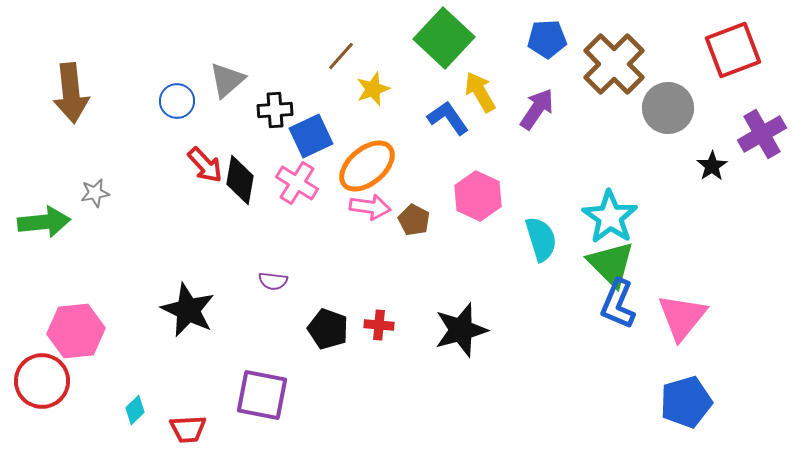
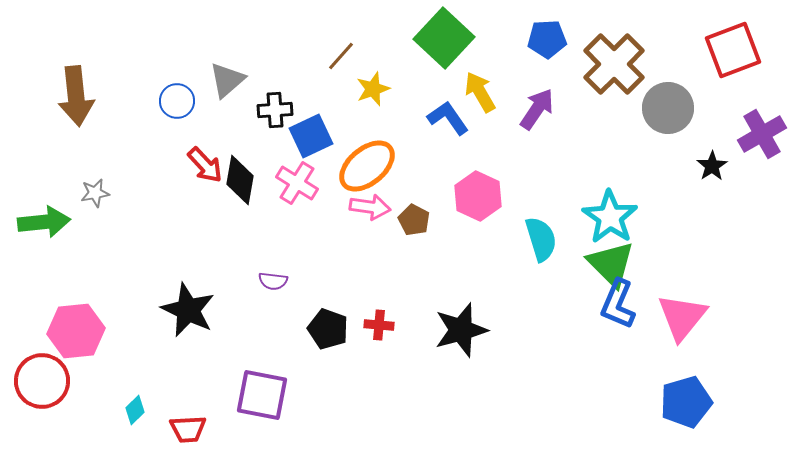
brown arrow at (71, 93): moved 5 px right, 3 px down
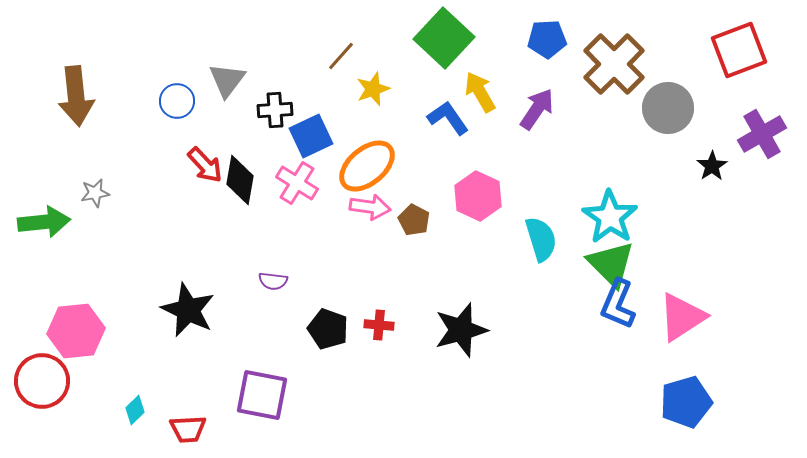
red square at (733, 50): moved 6 px right
gray triangle at (227, 80): rotated 12 degrees counterclockwise
pink triangle at (682, 317): rotated 18 degrees clockwise
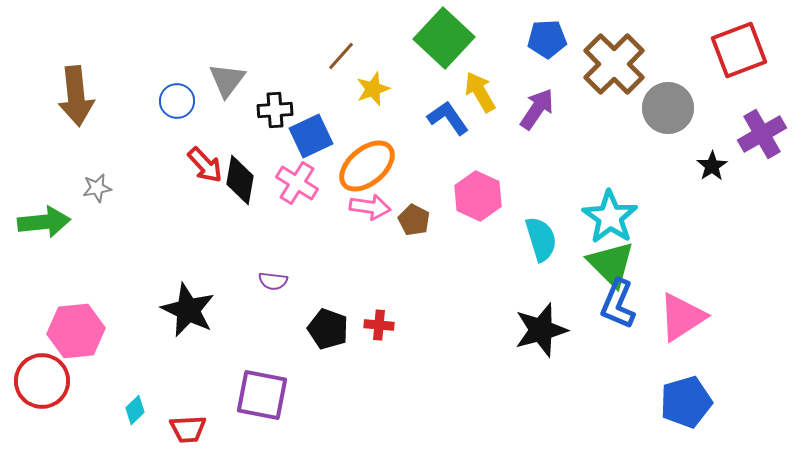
gray star at (95, 193): moved 2 px right, 5 px up
black star at (461, 330): moved 80 px right
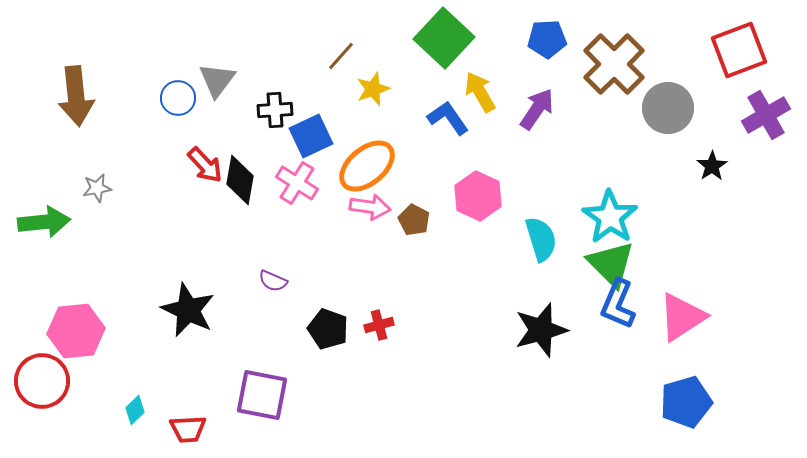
gray triangle at (227, 80): moved 10 px left
blue circle at (177, 101): moved 1 px right, 3 px up
purple cross at (762, 134): moved 4 px right, 19 px up
purple semicircle at (273, 281): rotated 16 degrees clockwise
red cross at (379, 325): rotated 20 degrees counterclockwise
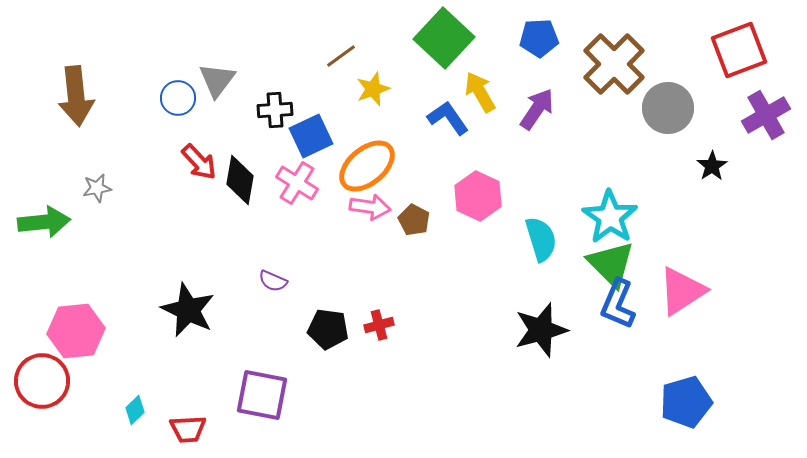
blue pentagon at (547, 39): moved 8 px left, 1 px up
brown line at (341, 56): rotated 12 degrees clockwise
red arrow at (205, 165): moved 6 px left, 3 px up
pink triangle at (682, 317): moved 26 px up
black pentagon at (328, 329): rotated 12 degrees counterclockwise
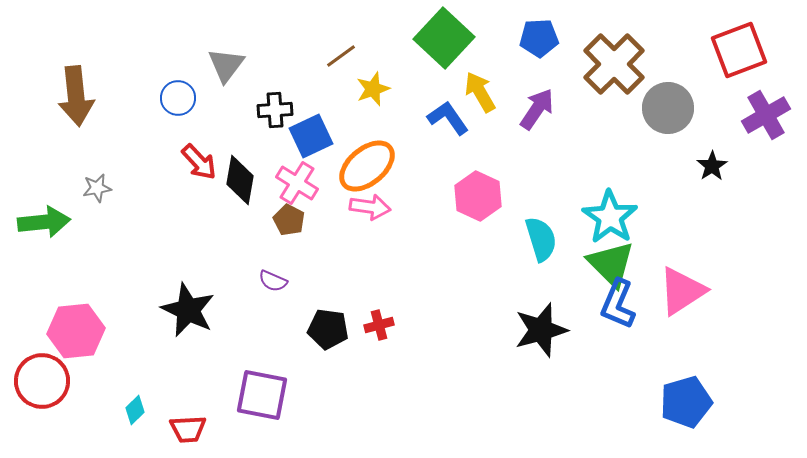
gray triangle at (217, 80): moved 9 px right, 15 px up
brown pentagon at (414, 220): moved 125 px left
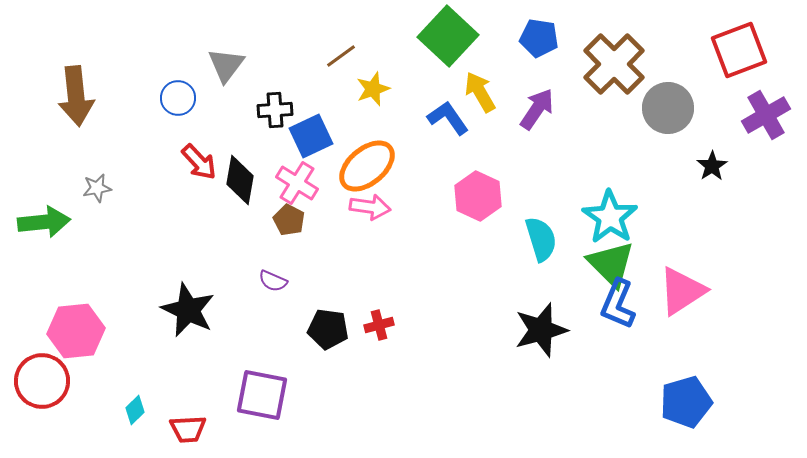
green square at (444, 38): moved 4 px right, 2 px up
blue pentagon at (539, 38): rotated 12 degrees clockwise
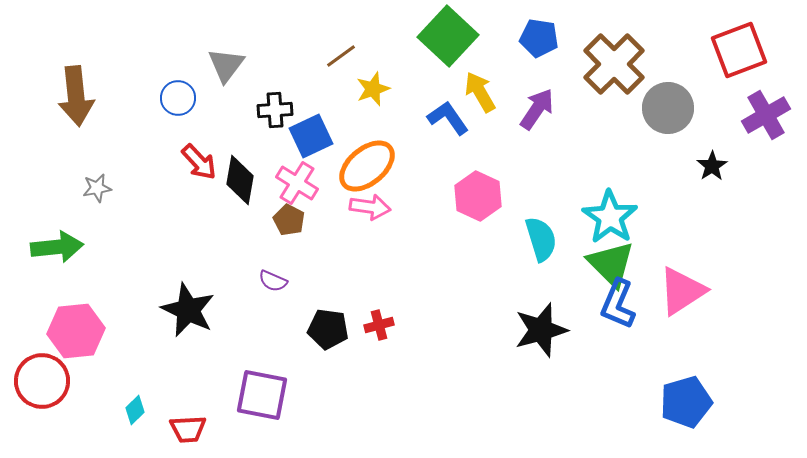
green arrow at (44, 222): moved 13 px right, 25 px down
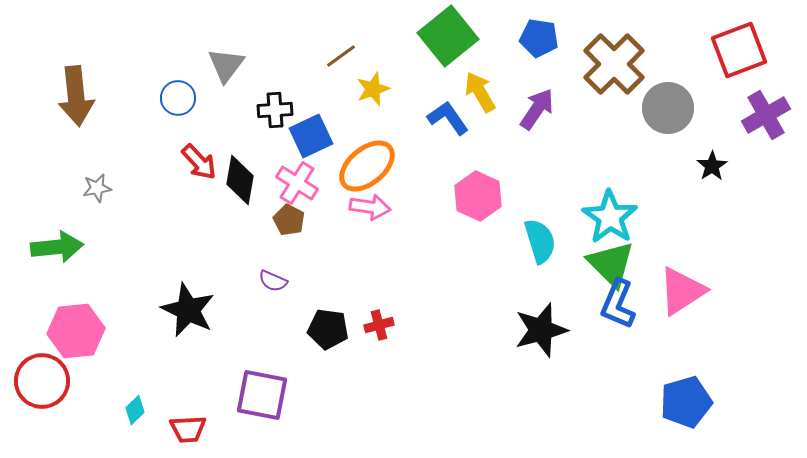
green square at (448, 36): rotated 8 degrees clockwise
cyan semicircle at (541, 239): moved 1 px left, 2 px down
